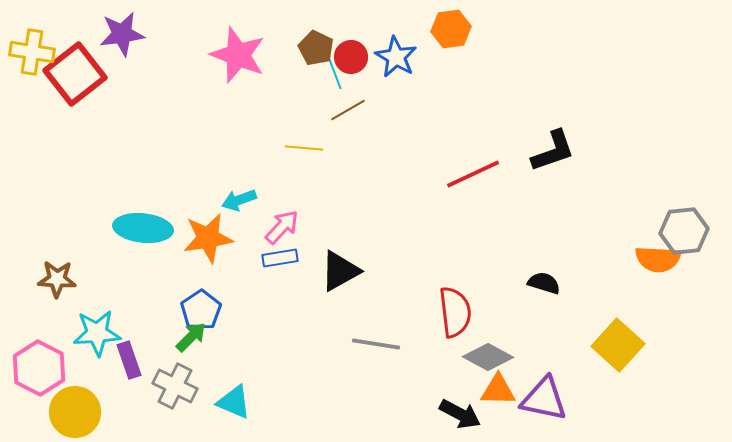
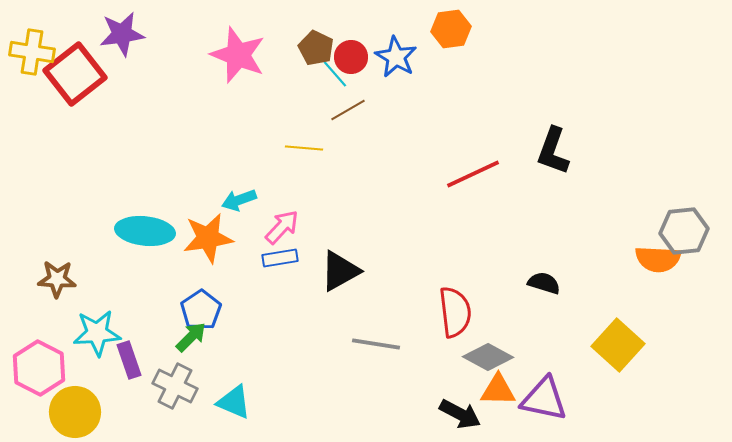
cyan line: rotated 20 degrees counterclockwise
black L-shape: rotated 129 degrees clockwise
cyan ellipse: moved 2 px right, 3 px down
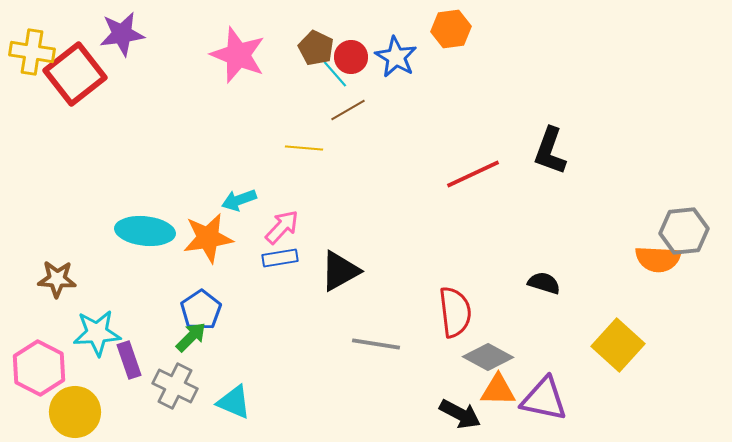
black L-shape: moved 3 px left
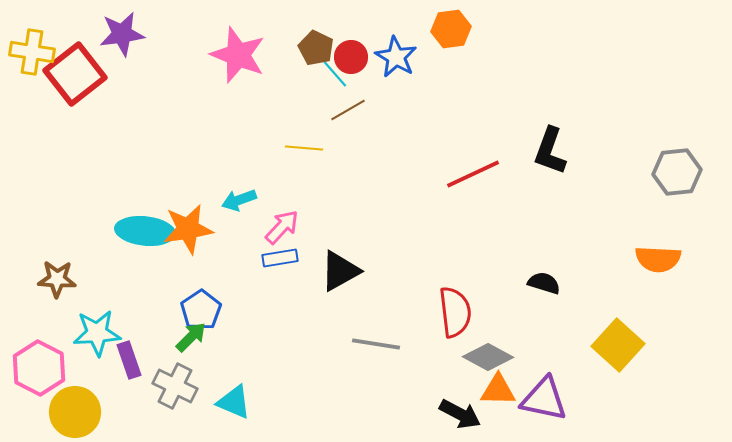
gray hexagon: moved 7 px left, 59 px up
orange star: moved 20 px left, 9 px up
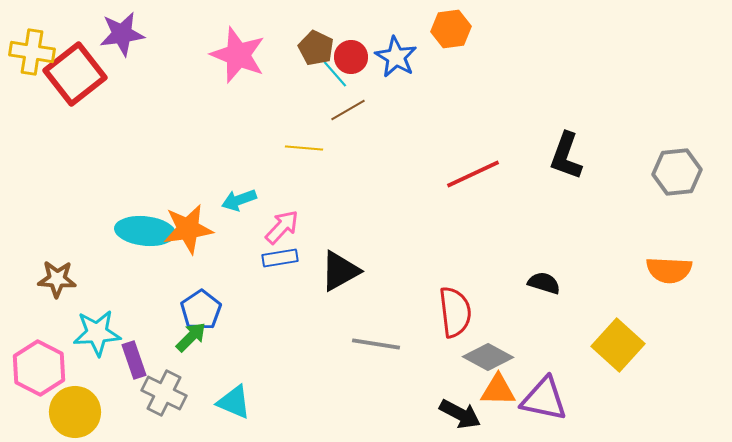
black L-shape: moved 16 px right, 5 px down
orange semicircle: moved 11 px right, 11 px down
purple rectangle: moved 5 px right
gray cross: moved 11 px left, 7 px down
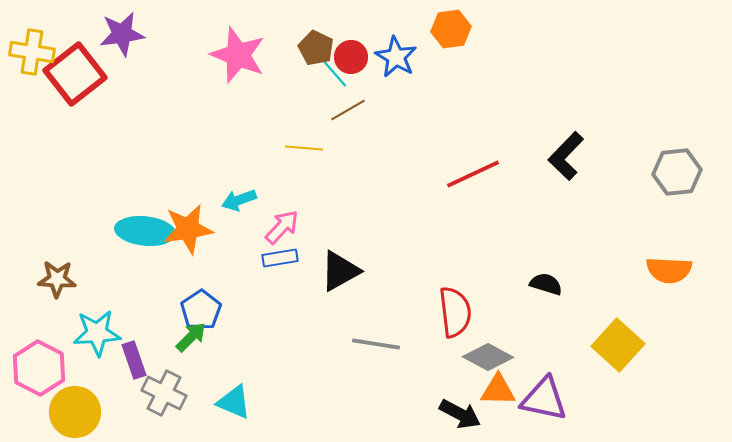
black L-shape: rotated 24 degrees clockwise
black semicircle: moved 2 px right, 1 px down
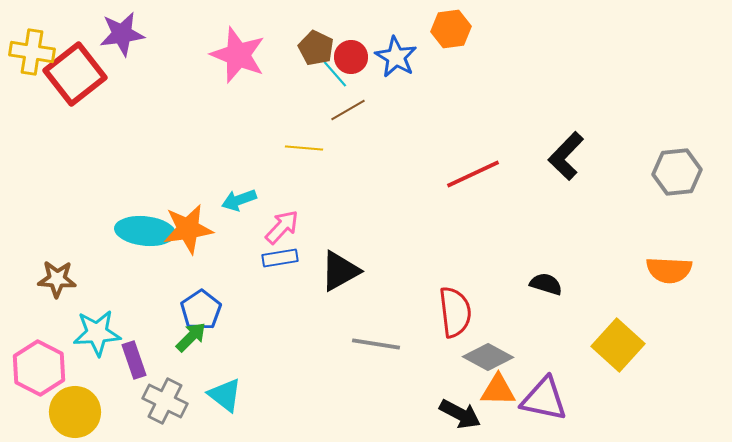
gray cross: moved 1 px right, 8 px down
cyan triangle: moved 9 px left, 7 px up; rotated 15 degrees clockwise
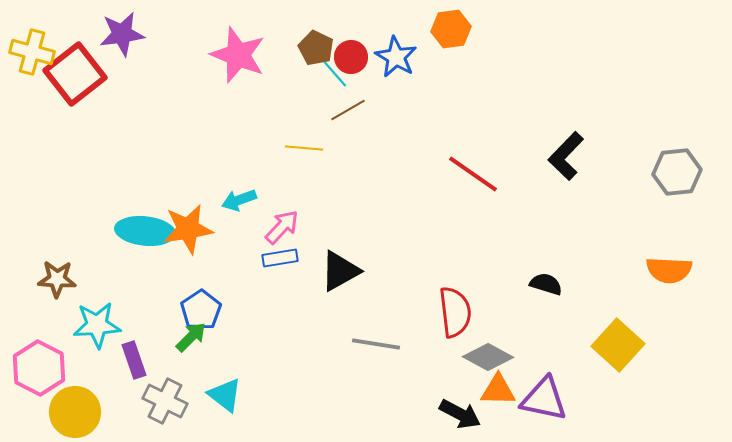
yellow cross: rotated 6 degrees clockwise
red line: rotated 60 degrees clockwise
cyan star: moved 8 px up
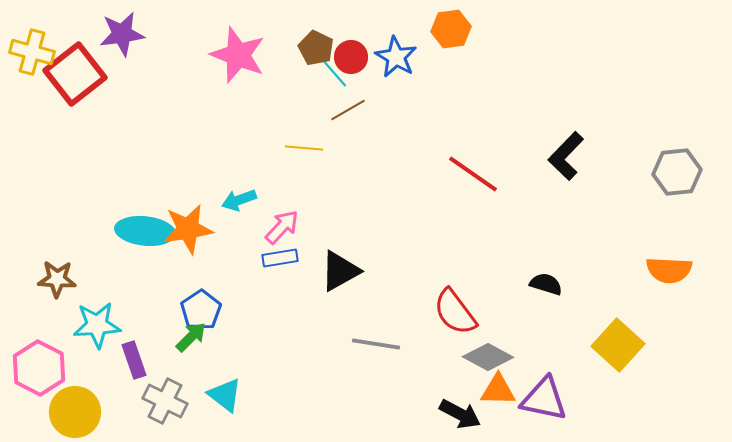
red semicircle: rotated 150 degrees clockwise
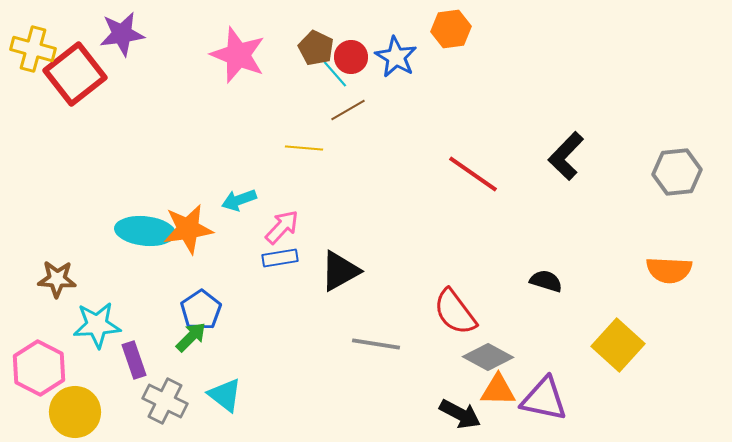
yellow cross: moved 1 px right, 3 px up
black semicircle: moved 3 px up
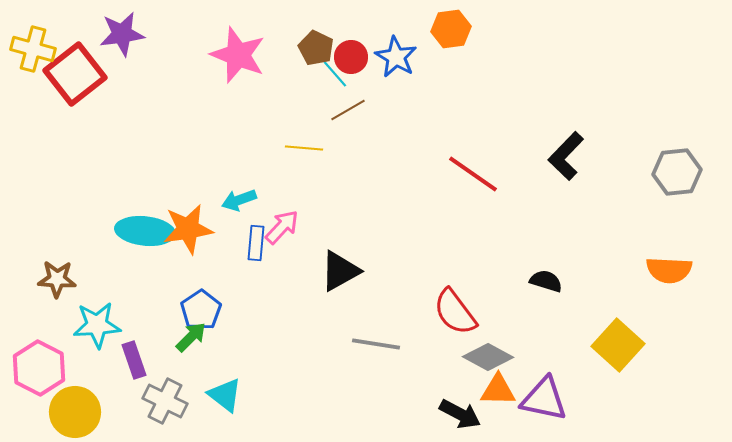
blue rectangle: moved 24 px left, 15 px up; rotated 76 degrees counterclockwise
